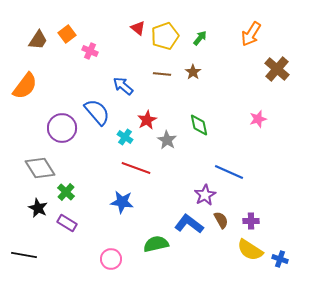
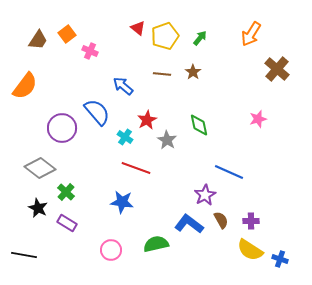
gray diamond: rotated 20 degrees counterclockwise
pink circle: moved 9 px up
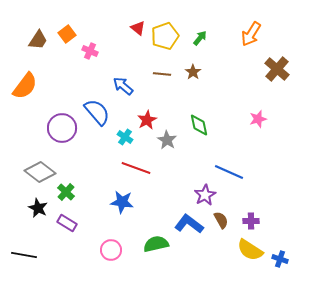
gray diamond: moved 4 px down
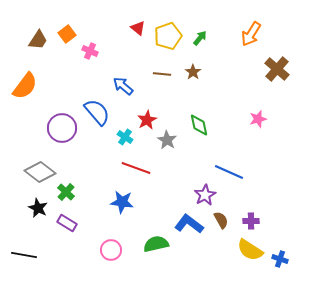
yellow pentagon: moved 3 px right
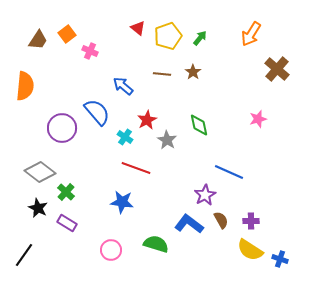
orange semicircle: rotated 32 degrees counterclockwise
green semicircle: rotated 30 degrees clockwise
black line: rotated 65 degrees counterclockwise
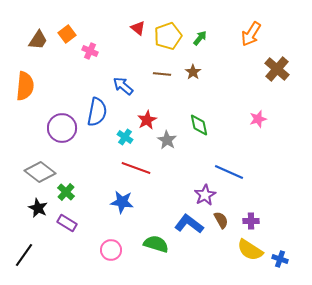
blue semicircle: rotated 52 degrees clockwise
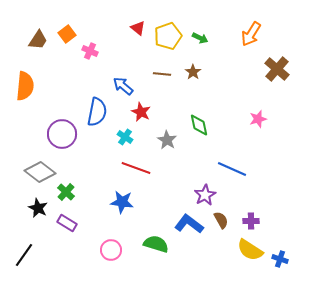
green arrow: rotated 77 degrees clockwise
red star: moved 6 px left, 8 px up; rotated 18 degrees counterclockwise
purple circle: moved 6 px down
blue line: moved 3 px right, 3 px up
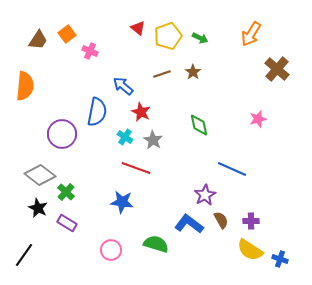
brown line: rotated 24 degrees counterclockwise
gray star: moved 14 px left
gray diamond: moved 3 px down
